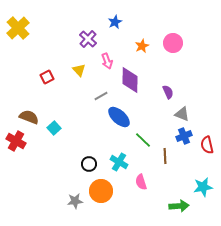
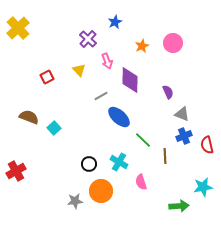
red cross: moved 30 px down; rotated 30 degrees clockwise
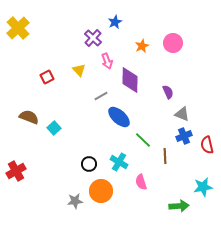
purple cross: moved 5 px right, 1 px up
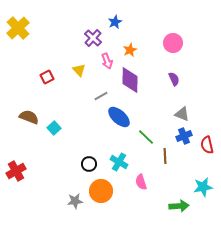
orange star: moved 12 px left, 4 px down
purple semicircle: moved 6 px right, 13 px up
green line: moved 3 px right, 3 px up
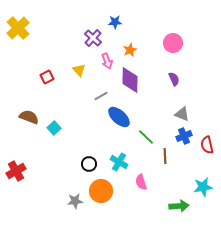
blue star: rotated 24 degrees clockwise
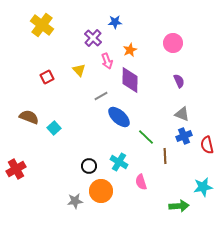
yellow cross: moved 24 px right, 3 px up; rotated 10 degrees counterclockwise
purple semicircle: moved 5 px right, 2 px down
black circle: moved 2 px down
red cross: moved 2 px up
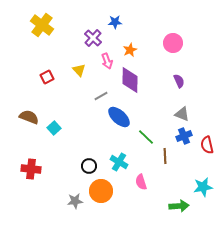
red cross: moved 15 px right; rotated 36 degrees clockwise
